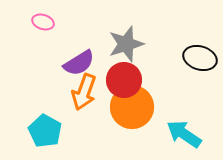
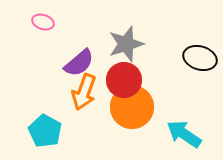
purple semicircle: rotated 8 degrees counterclockwise
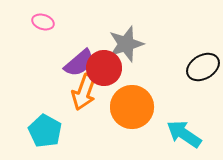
black ellipse: moved 3 px right, 9 px down; rotated 48 degrees counterclockwise
red circle: moved 20 px left, 12 px up
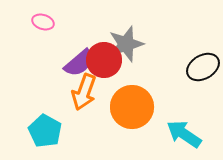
red circle: moved 8 px up
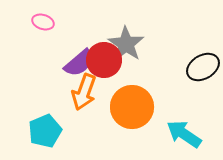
gray star: rotated 21 degrees counterclockwise
cyan pentagon: rotated 20 degrees clockwise
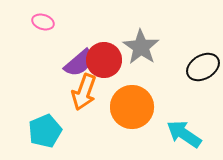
gray star: moved 15 px right, 3 px down
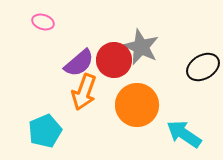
gray star: rotated 9 degrees counterclockwise
red circle: moved 10 px right
orange circle: moved 5 px right, 2 px up
